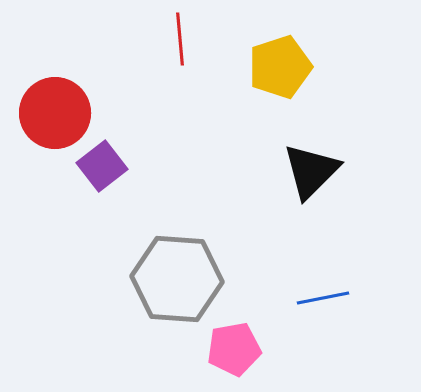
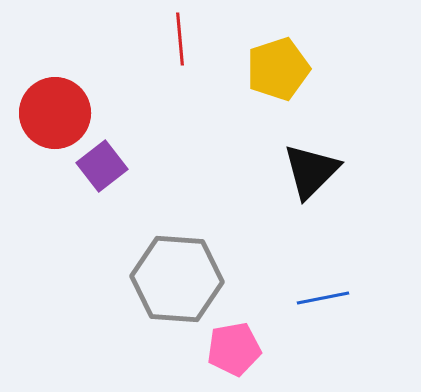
yellow pentagon: moved 2 px left, 2 px down
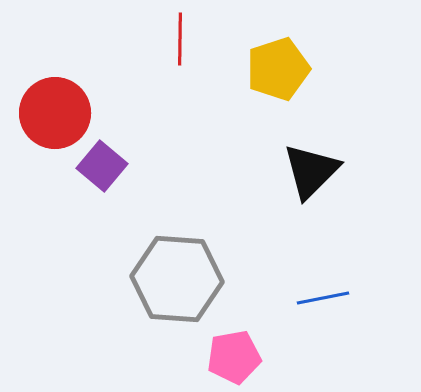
red line: rotated 6 degrees clockwise
purple square: rotated 12 degrees counterclockwise
pink pentagon: moved 8 px down
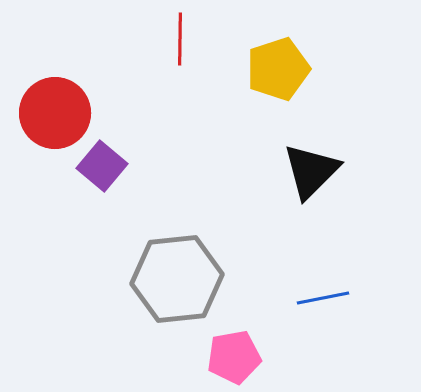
gray hexagon: rotated 10 degrees counterclockwise
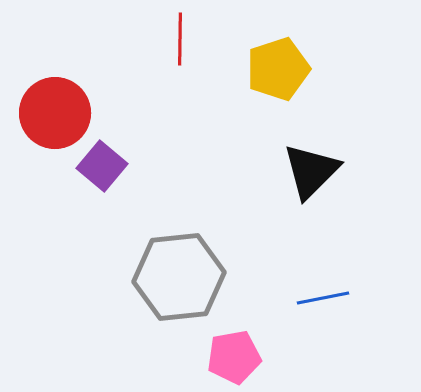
gray hexagon: moved 2 px right, 2 px up
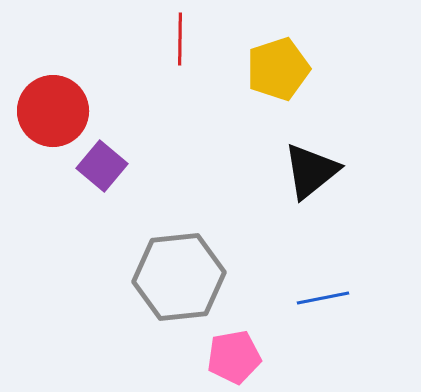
red circle: moved 2 px left, 2 px up
black triangle: rotated 6 degrees clockwise
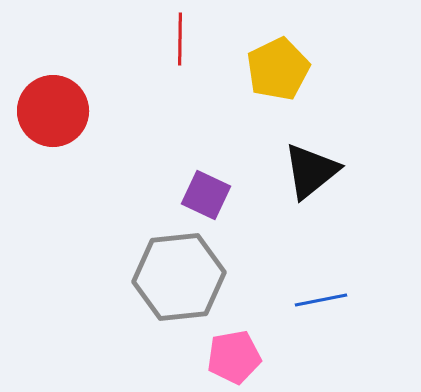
yellow pentagon: rotated 8 degrees counterclockwise
purple square: moved 104 px right, 29 px down; rotated 15 degrees counterclockwise
blue line: moved 2 px left, 2 px down
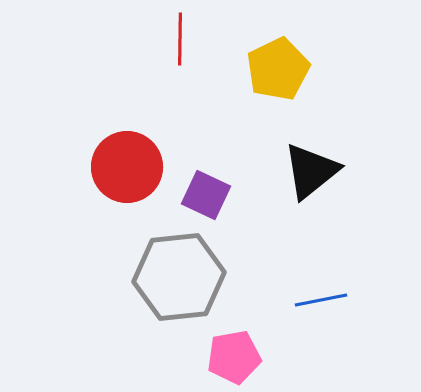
red circle: moved 74 px right, 56 px down
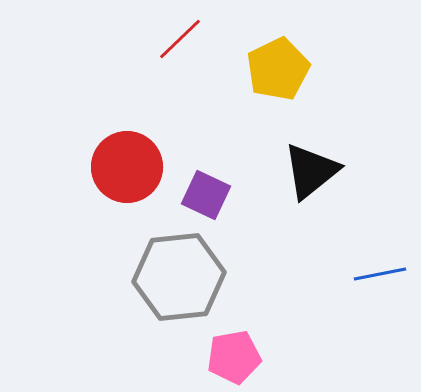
red line: rotated 45 degrees clockwise
blue line: moved 59 px right, 26 px up
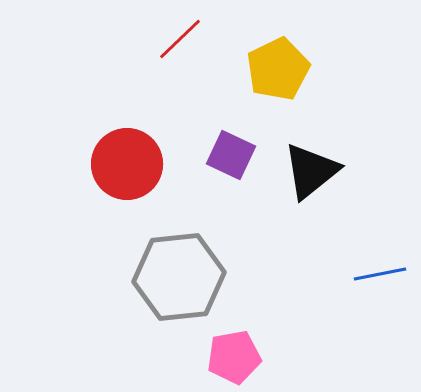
red circle: moved 3 px up
purple square: moved 25 px right, 40 px up
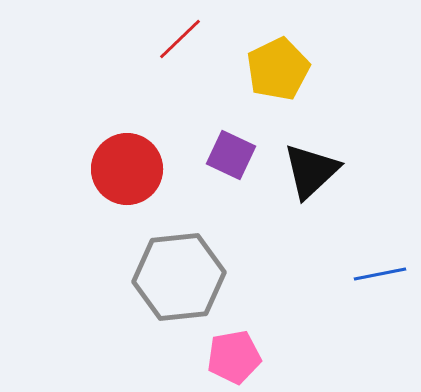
red circle: moved 5 px down
black triangle: rotated 4 degrees counterclockwise
